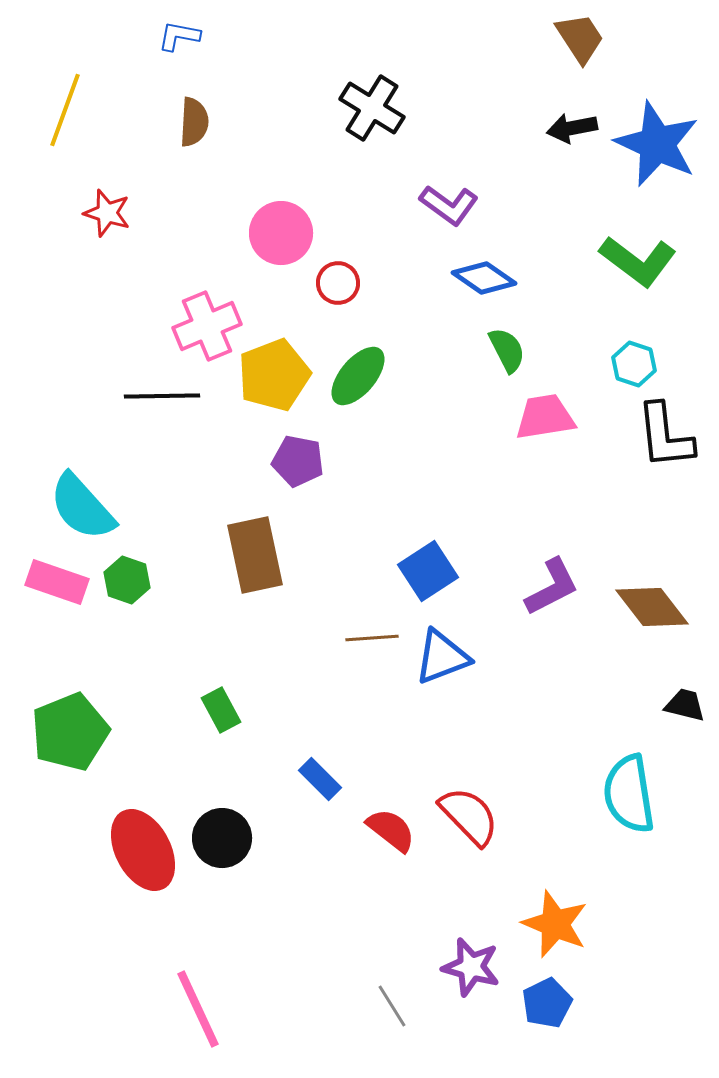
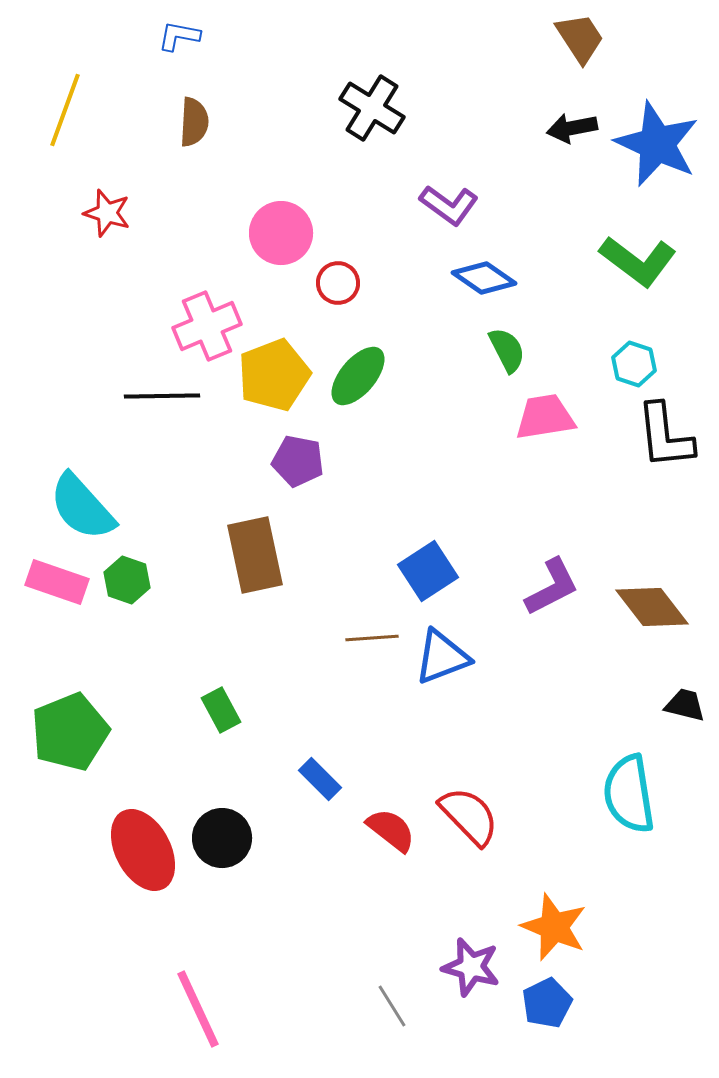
orange star at (555, 924): moved 1 px left, 3 px down
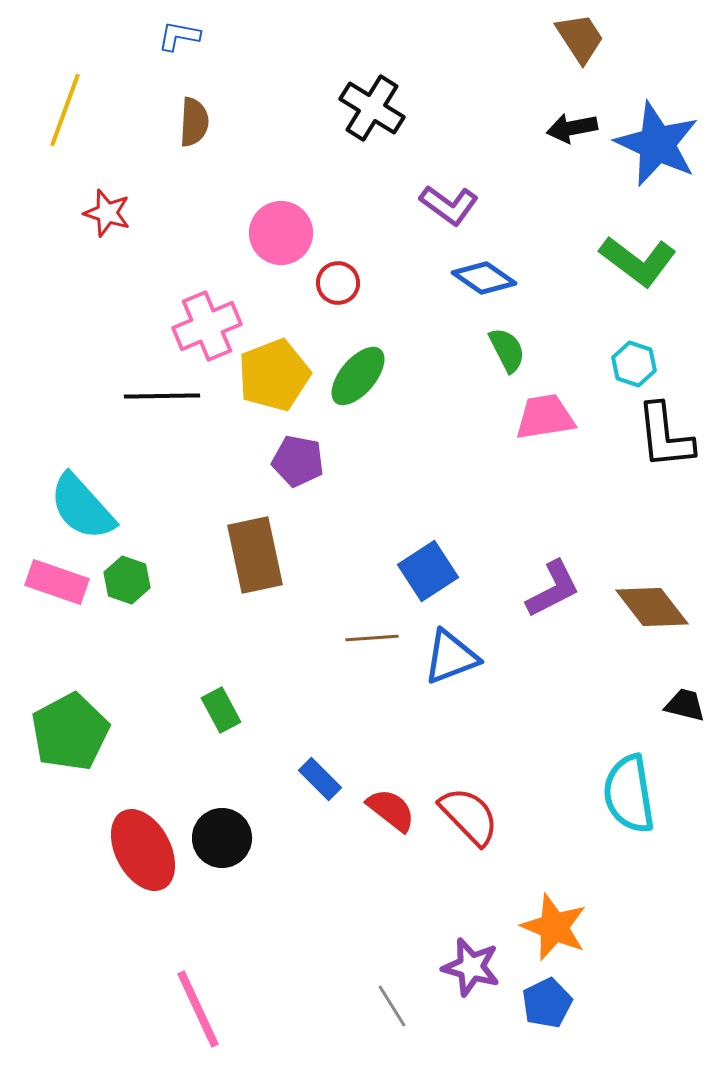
purple L-shape at (552, 587): moved 1 px right, 2 px down
blue triangle at (442, 657): moved 9 px right
green pentagon at (70, 732): rotated 6 degrees counterclockwise
red semicircle at (391, 830): moved 20 px up
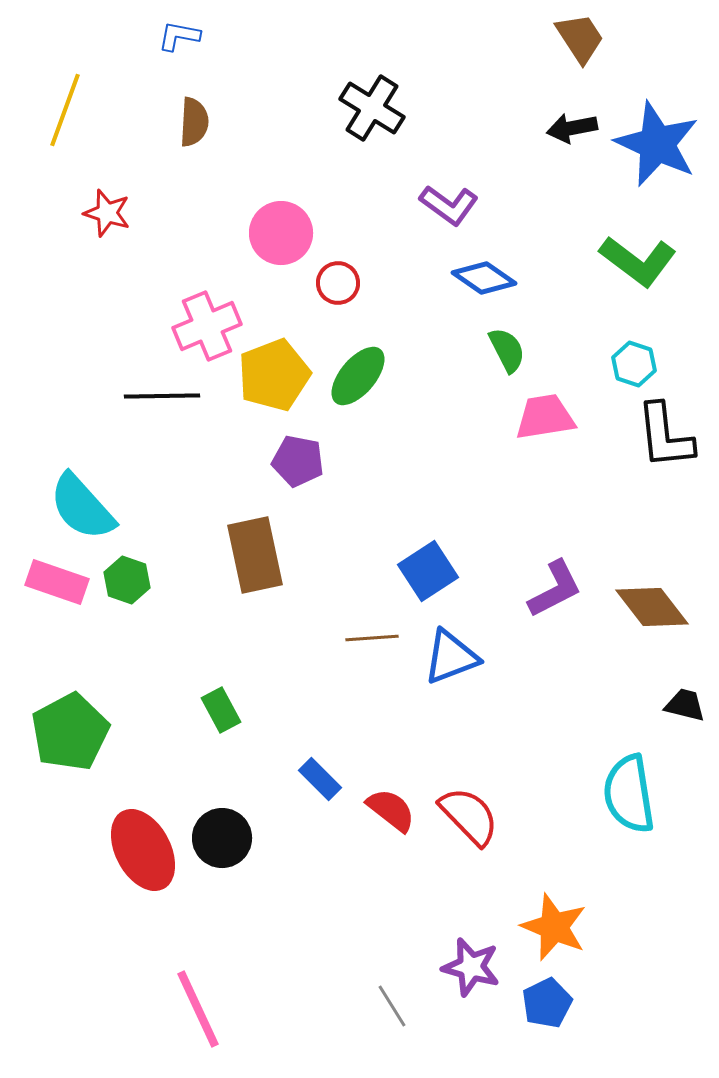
purple L-shape at (553, 589): moved 2 px right
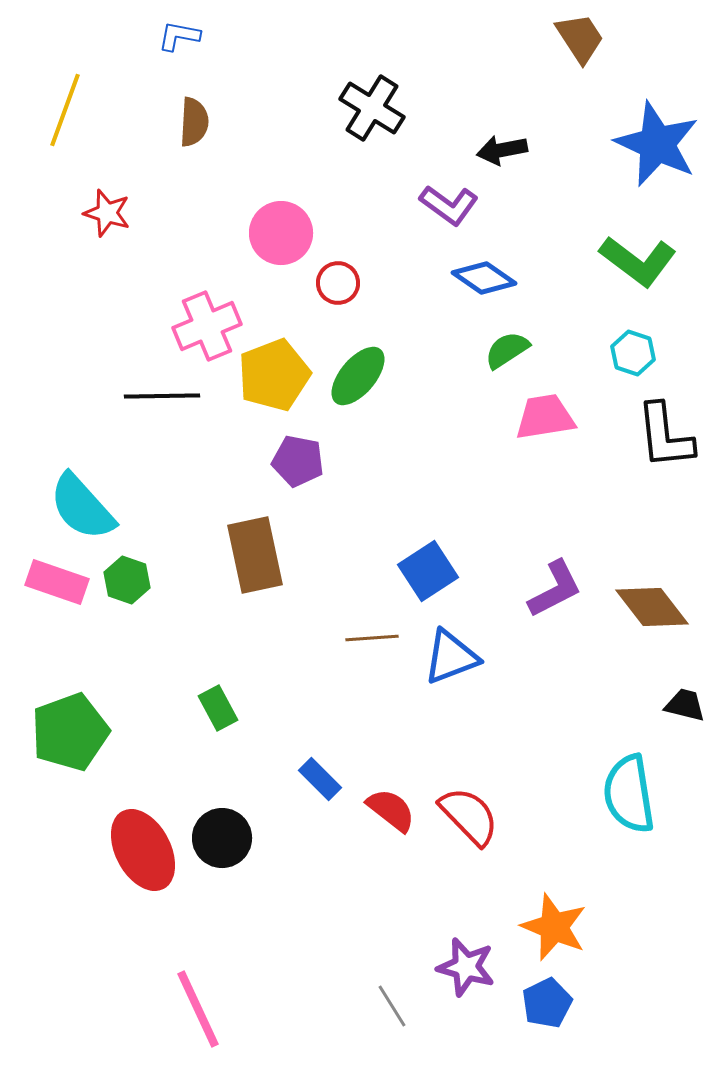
black arrow at (572, 128): moved 70 px left, 22 px down
green semicircle at (507, 350): rotated 96 degrees counterclockwise
cyan hexagon at (634, 364): moved 1 px left, 11 px up
green rectangle at (221, 710): moved 3 px left, 2 px up
green pentagon at (70, 732): rotated 8 degrees clockwise
purple star at (471, 967): moved 5 px left
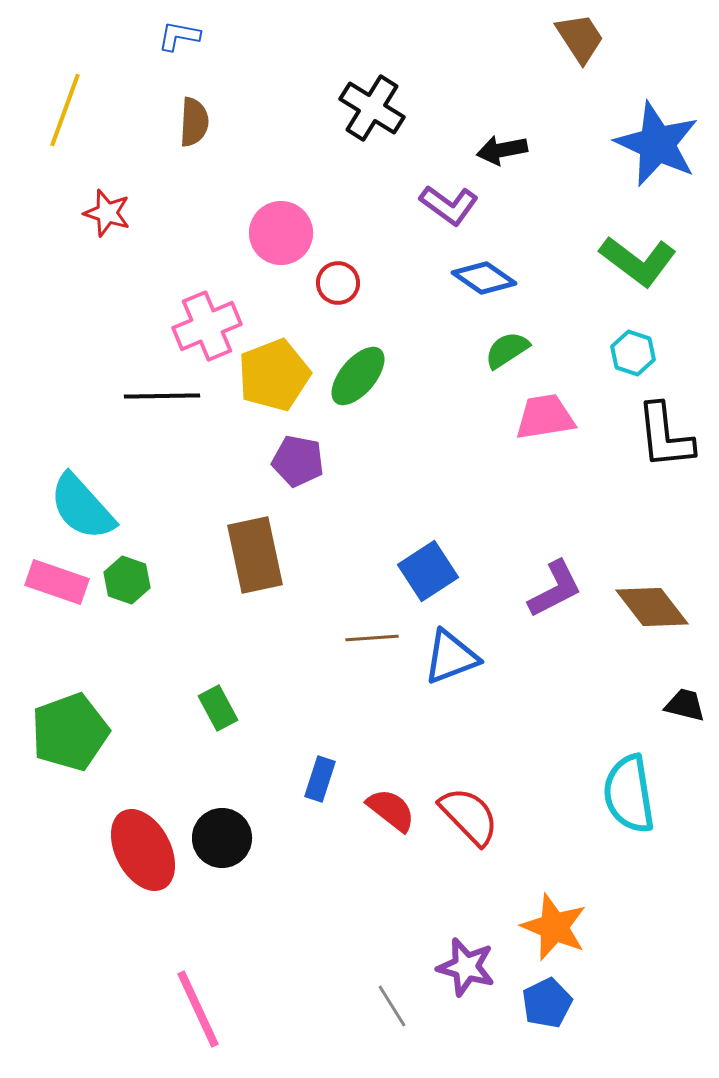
blue rectangle at (320, 779): rotated 63 degrees clockwise
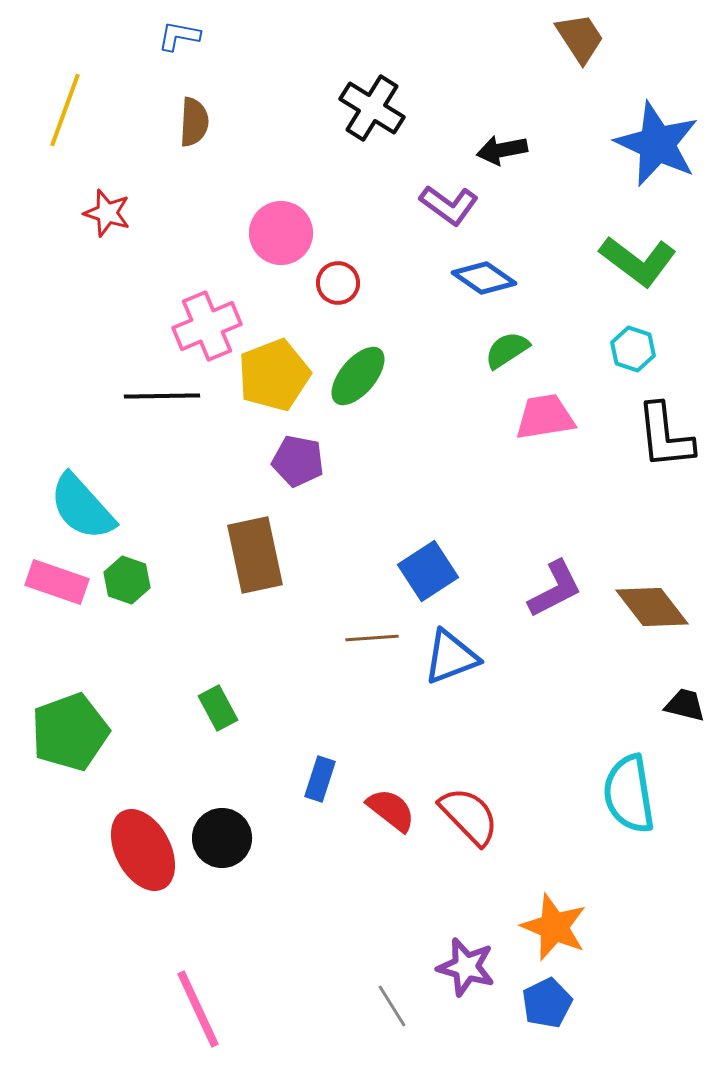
cyan hexagon at (633, 353): moved 4 px up
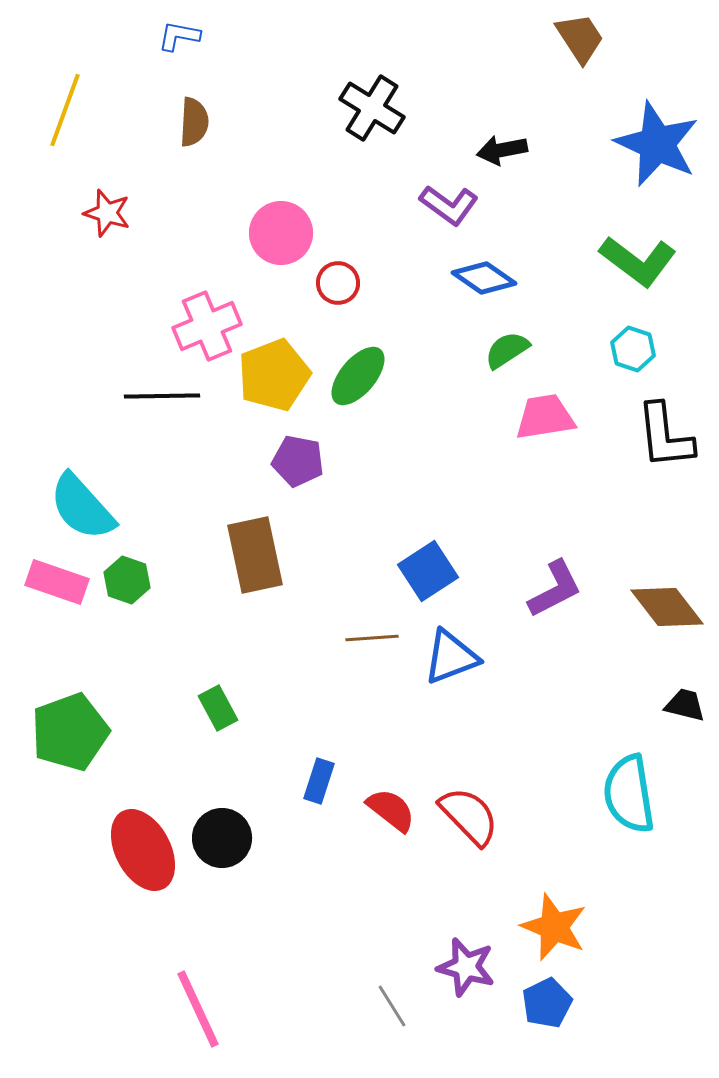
brown diamond at (652, 607): moved 15 px right
blue rectangle at (320, 779): moved 1 px left, 2 px down
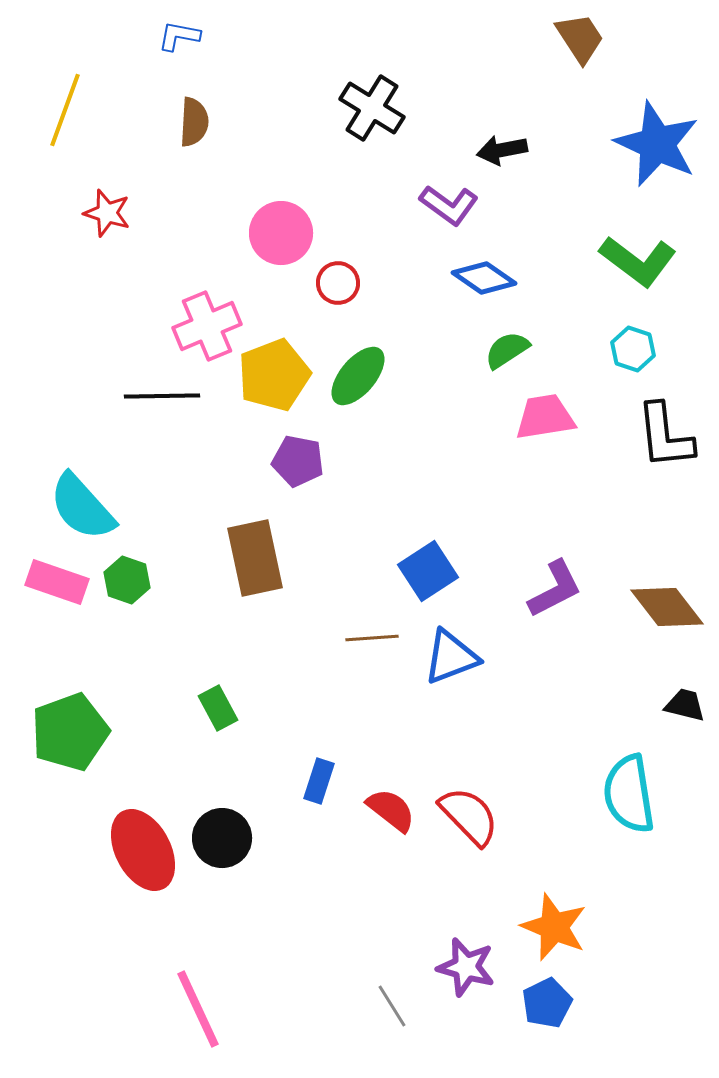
brown rectangle at (255, 555): moved 3 px down
